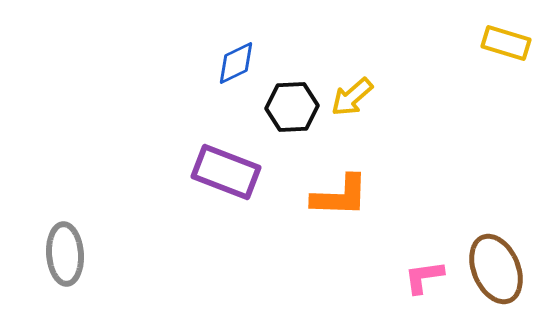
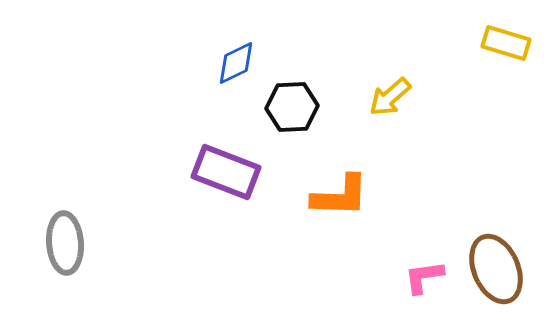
yellow arrow: moved 38 px right
gray ellipse: moved 11 px up
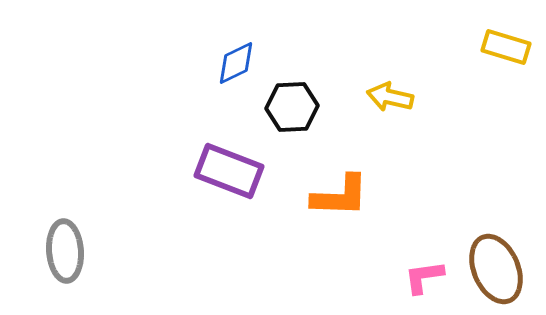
yellow rectangle: moved 4 px down
yellow arrow: rotated 54 degrees clockwise
purple rectangle: moved 3 px right, 1 px up
gray ellipse: moved 8 px down
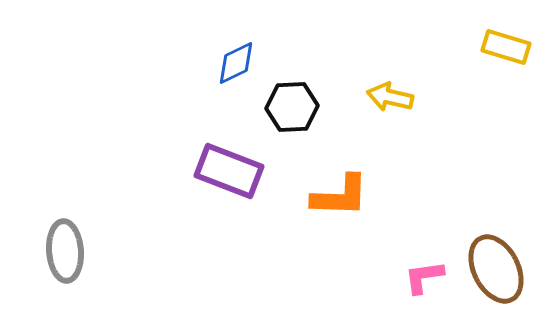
brown ellipse: rotated 4 degrees counterclockwise
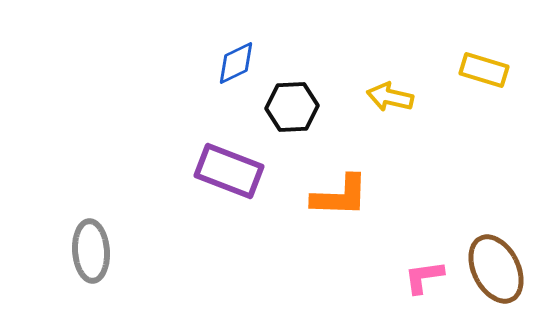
yellow rectangle: moved 22 px left, 23 px down
gray ellipse: moved 26 px right
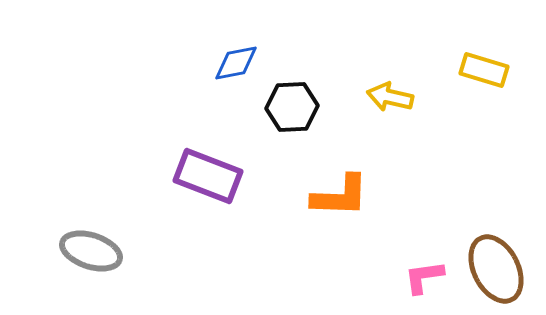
blue diamond: rotated 15 degrees clockwise
purple rectangle: moved 21 px left, 5 px down
gray ellipse: rotated 68 degrees counterclockwise
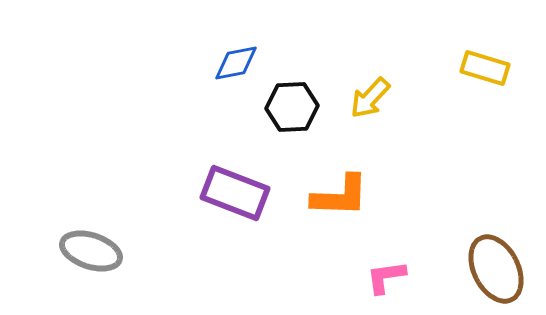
yellow rectangle: moved 1 px right, 2 px up
yellow arrow: moved 20 px left, 1 px down; rotated 60 degrees counterclockwise
purple rectangle: moved 27 px right, 17 px down
pink L-shape: moved 38 px left
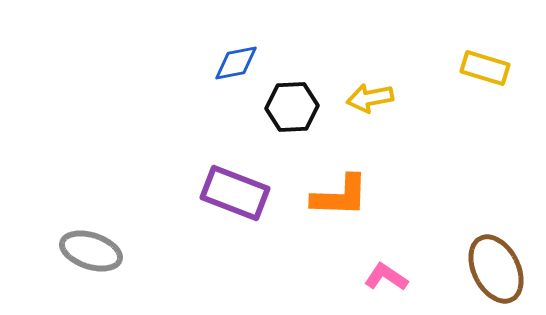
yellow arrow: rotated 36 degrees clockwise
pink L-shape: rotated 42 degrees clockwise
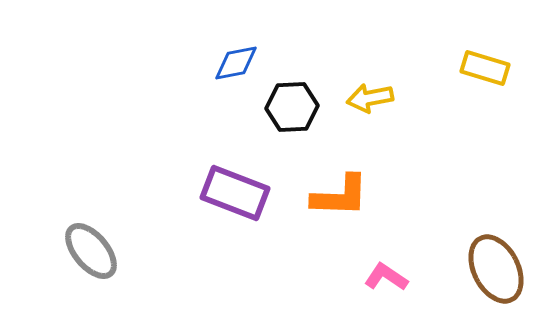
gray ellipse: rotated 32 degrees clockwise
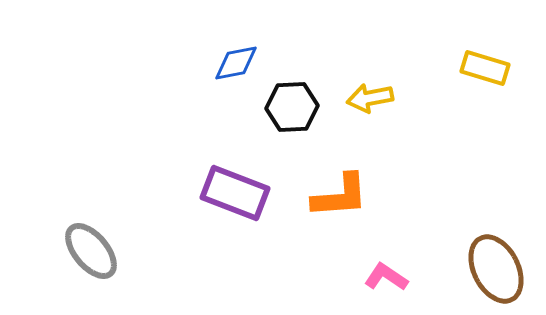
orange L-shape: rotated 6 degrees counterclockwise
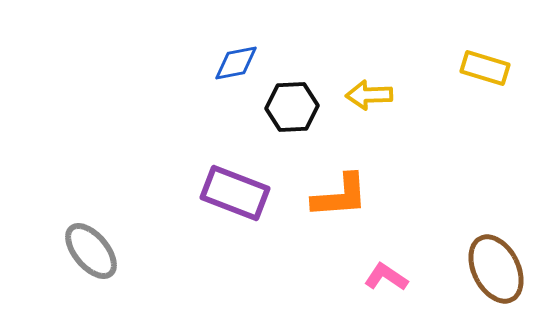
yellow arrow: moved 1 px left, 3 px up; rotated 9 degrees clockwise
